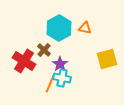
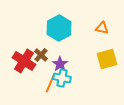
orange triangle: moved 17 px right
brown cross: moved 3 px left, 5 px down
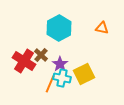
yellow square: moved 23 px left, 15 px down; rotated 10 degrees counterclockwise
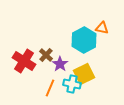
cyan hexagon: moved 25 px right, 12 px down
brown cross: moved 5 px right
cyan cross: moved 10 px right, 6 px down
orange line: moved 4 px down
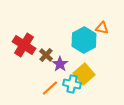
red cross: moved 16 px up
yellow square: rotated 15 degrees counterclockwise
orange line: rotated 24 degrees clockwise
